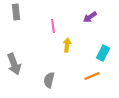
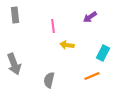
gray rectangle: moved 1 px left, 3 px down
yellow arrow: rotated 88 degrees counterclockwise
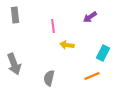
gray semicircle: moved 2 px up
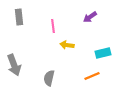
gray rectangle: moved 4 px right, 2 px down
cyan rectangle: rotated 49 degrees clockwise
gray arrow: moved 1 px down
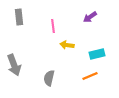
cyan rectangle: moved 6 px left, 1 px down
orange line: moved 2 px left
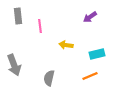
gray rectangle: moved 1 px left, 1 px up
pink line: moved 13 px left
yellow arrow: moved 1 px left
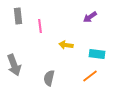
cyan rectangle: rotated 21 degrees clockwise
orange line: rotated 14 degrees counterclockwise
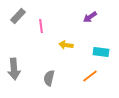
gray rectangle: rotated 49 degrees clockwise
pink line: moved 1 px right
cyan rectangle: moved 4 px right, 2 px up
gray arrow: moved 4 px down; rotated 15 degrees clockwise
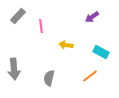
purple arrow: moved 2 px right
cyan rectangle: rotated 21 degrees clockwise
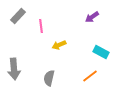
yellow arrow: moved 7 px left; rotated 32 degrees counterclockwise
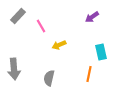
pink line: rotated 24 degrees counterclockwise
cyan rectangle: rotated 49 degrees clockwise
orange line: moved 1 px left, 2 px up; rotated 42 degrees counterclockwise
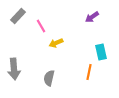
yellow arrow: moved 3 px left, 2 px up
orange line: moved 2 px up
